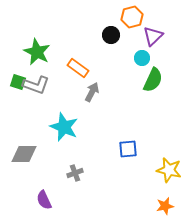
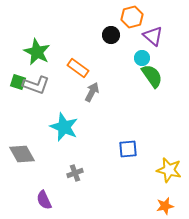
purple triangle: rotated 35 degrees counterclockwise
green semicircle: moved 1 px left, 4 px up; rotated 60 degrees counterclockwise
gray diamond: moved 2 px left; rotated 60 degrees clockwise
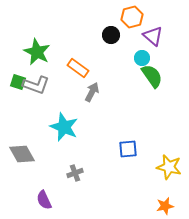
yellow star: moved 3 px up
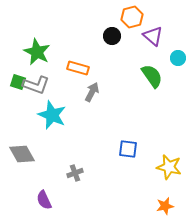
black circle: moved 1 px right, 1 px down
cyan circle: moved 36 px right
orange rectangle: rotated 20 degrees counterclockwise
cyan star: moved 12 px left, 12 px up
blue square: rotated 12 degrees clockwise
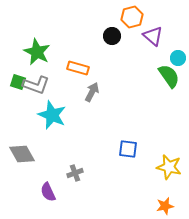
green semicircle: moved 17 px right
purple semicircle: moved 4 px right, 8 px up
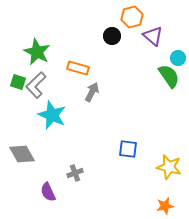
gray L-shape: rotated 116 degrees clockwise
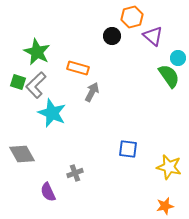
cyan star: moved 2 px up
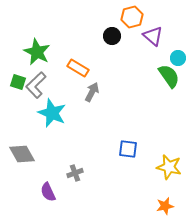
orange rectangle: rotated 15 degrees clockwise
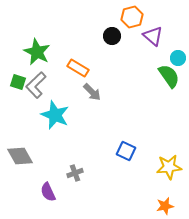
gray arrow: rotated 108 degrees clockwise
cyan star: moved 3 px right, 2 px down
blue square: moved 2 px left, 2 px down; rotated 18 degrees clockwise
gray diamond: moved 2 px left, 2 px down
yellow star: rotated 20 degrees counterclockwise
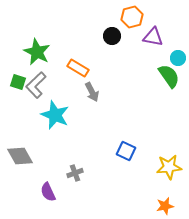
purple triangle: moved 1 px down; rotated 30 degrees counterclockwise
gray arrow: rotated 18 degrees clockwise
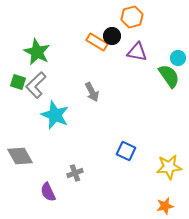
purple triangle: moved 16 px left, 15 px down
orange rectangle: moved 19 px right, 26 px up
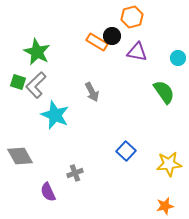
green semicircle: moved 5 px left, 16 px down
blue square: rotated 18 degrees clockwise
yellow star: moved 3 px up
